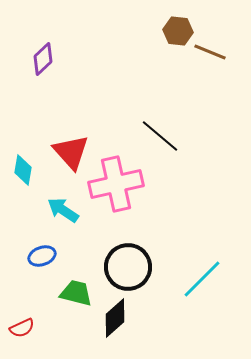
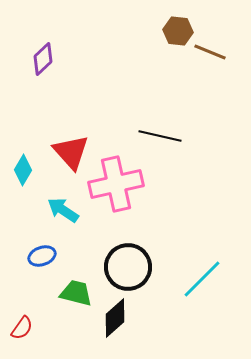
black line: rotated 27 degrees counterclockwise
cyan diamond: rotated 20 degrees clockwise
red semicircle: rotated 30 degrees counterclockwise
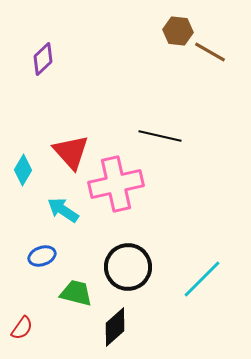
brown line: rotated 8 degrees clockwise
black diamond: moved 9 px down
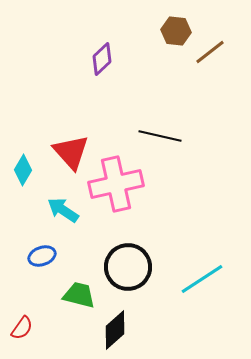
brown hexagon: moved 2 px left
brown line: rotated 68 degrees counterclockwise
purple diamond: moved 59 px right
cyan line: rotated 12 degrees clockwise
green trapezoid: moved 3 px right, 2 px down
black diamond: moved 3 px down
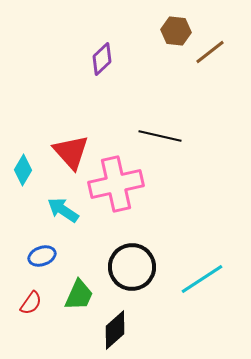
black circle: moved 4 px right
green trapezoid: rotated 100 degrees clockwise
red semicircle: moved 9 px right, 25 px up
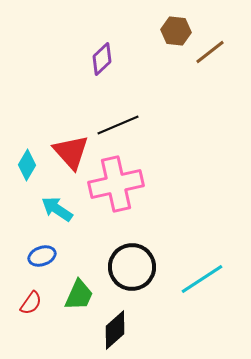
black line: moved 42 px left, 11 px up; rotated 36 degrees counterclockwise
cyan diamond: moved 4 px right, 5 px up
cyan arrow: moved 6 px left, 1 px up
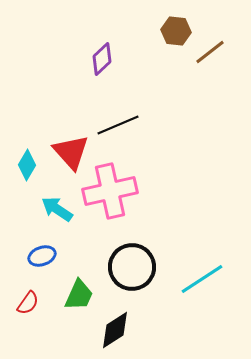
pink cross: moved 6 px left, 7 px down
red semicircle: moved 3 px left
black diamond: rotated 9 degrees clockwise
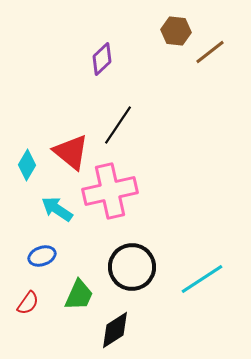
black line: rotated 33 degrees counterclockwise
red triangle: rotated 9 degrees counterclockwise
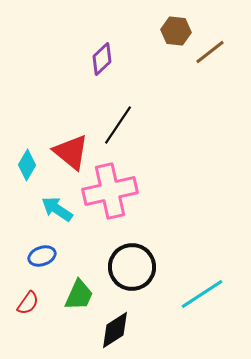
cyan line: moved 15 px down
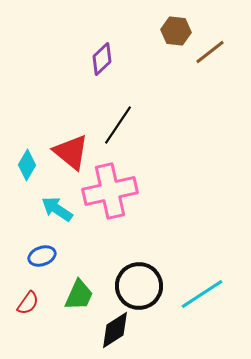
black circle: moved 7 px right, 19 px down
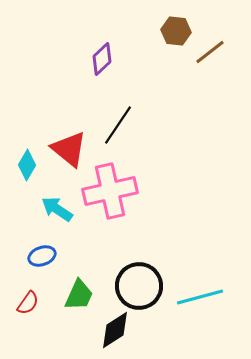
red triangle: moved 2 px left, 3 px up
cyan line: moved 2 px left, 3 px down; rotated 18 degrees clockwise
